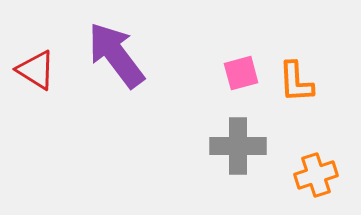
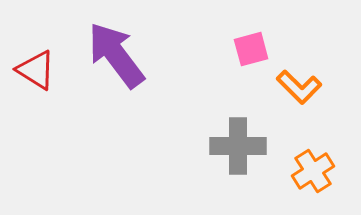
pink square: moved 10 px right, 24 px up
orange L-shape: moved 3 px right, 5 px down; rotated 42 degrees counterclockwise
orange cross: moved 3 px left, 4 px up; rotated 15 degrees counterclockwise
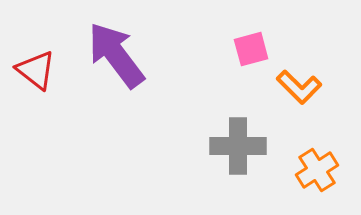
red triangle: rotated 6 degrees clockwise
orange cross: moved 4 px right, 1 px up
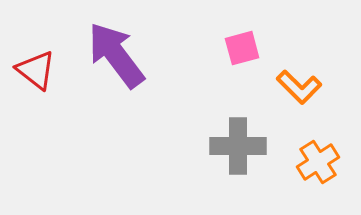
pink square: moved 9 px left, 1 px up
orange cross: moved 1 px right, 8 px up
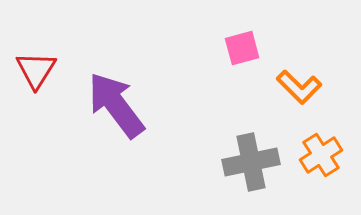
purple arrow: moved 50 px down
red triangle: rotated 24 degrees clockwise
gray cross: moved 13 px right, 16 px down; rotated 12 degrees counterclockwise
orange cross: moved 3 px right, 7 px up
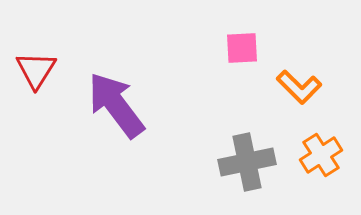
pink square: rotated 12 degrees clockwise
gray cross: moved 4 px left
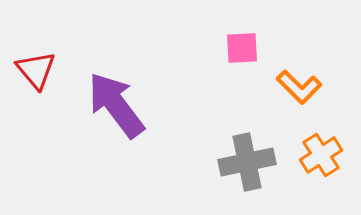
red triangle: rotated 12 degrees counterclockwise
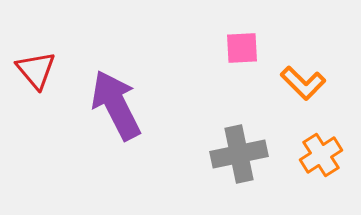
orange L-shape: moved 4 px right, 4 px up
purple arrow: rotated 10 degrees clockwise
gray cross: moved 8 px left, 8 px up
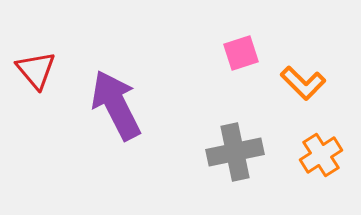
pink square: moved 1 px left, 5 px down; rotated 15 degrees counterclockwise
gray cross: moved 4 px left, 2 px up
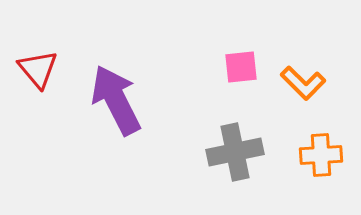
pink square: moved 14 px down; rotated 12 degrees clockwise
red triangle: moved 2 px right, 1 px up
purple arrow: moved 5 px up
orange cross: rotated 30 degrees clockwise
